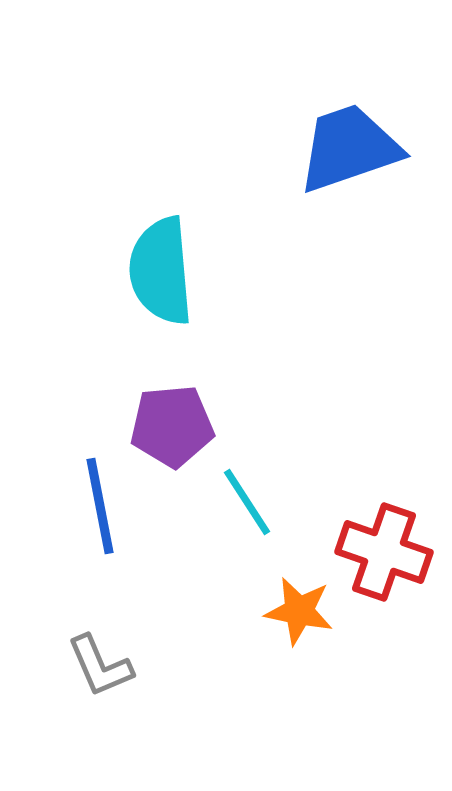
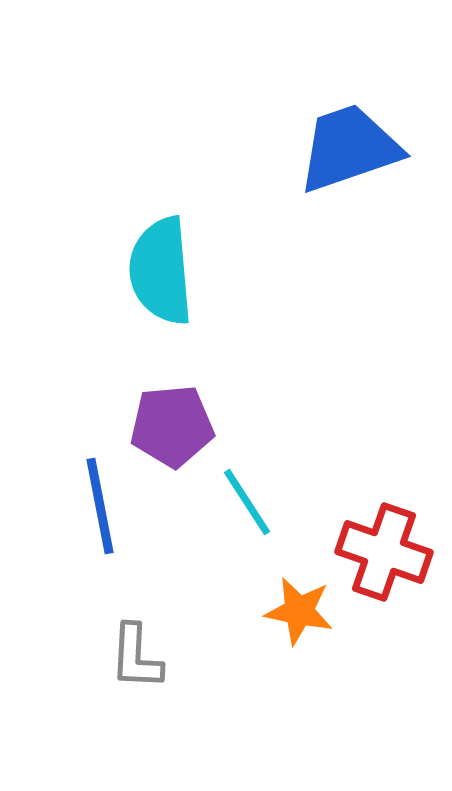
gray L-shape: moved 36 px right, 9 px up; rotated 26 degrees clockwise
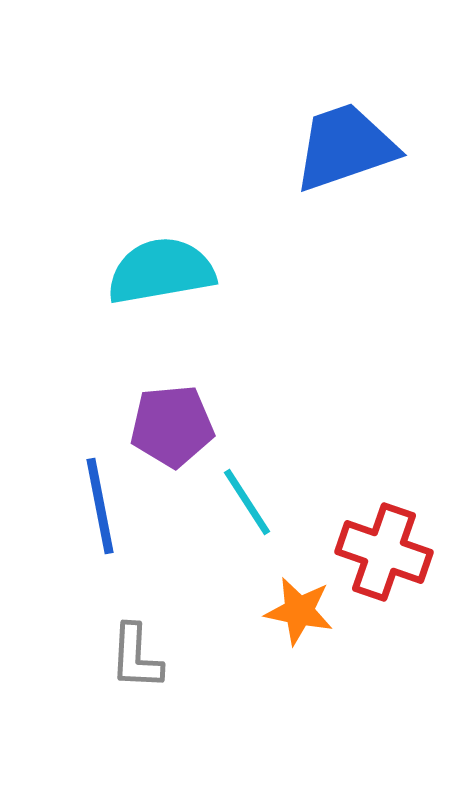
blue trapezoid: moved 4 px left, 1 px up
cyan semicircle: rotated 85 degrees clockwise
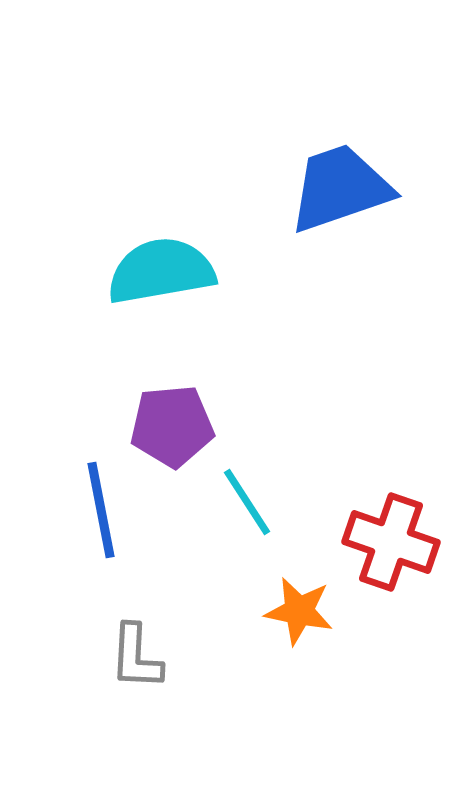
blue trapezoid: moved 5 px left, 41 px down
blue line: moved 1 px right, 4 px down
red cross: moved 7 px right, 10 px up
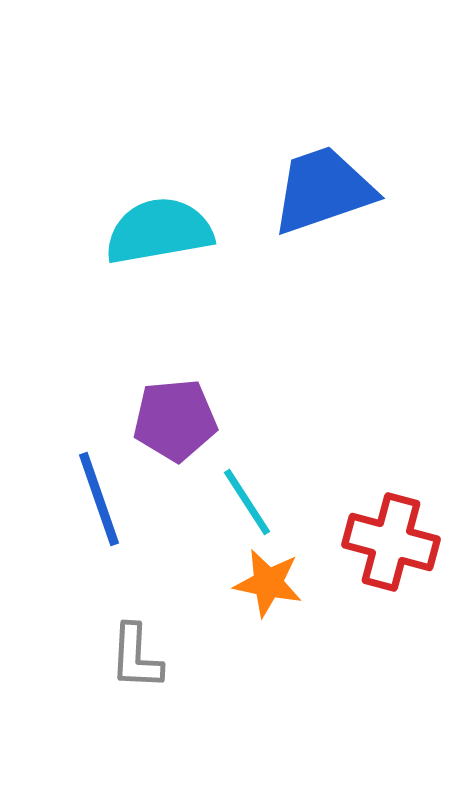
blue trapezoid: moved 17 px left, 2 px down
cyan semicircle: moved 2 px left, 40 px up
purple pentagon: moved 3 px right, 6 px up
blue line: moved 2 px left, 11 px up; rotated 8 degrees counterclockwise
red cross: rotated 4 degrees counterclockwise
orange star: moved 31 px left, 28 px up
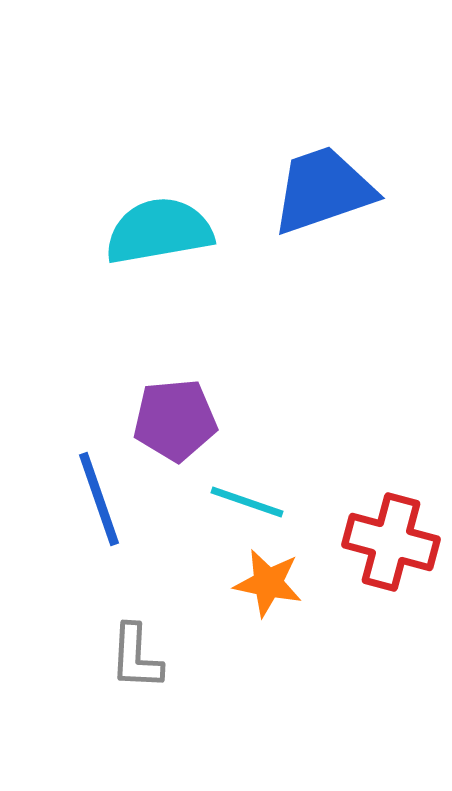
cyan line: rotated 38 degrees counterclockwise
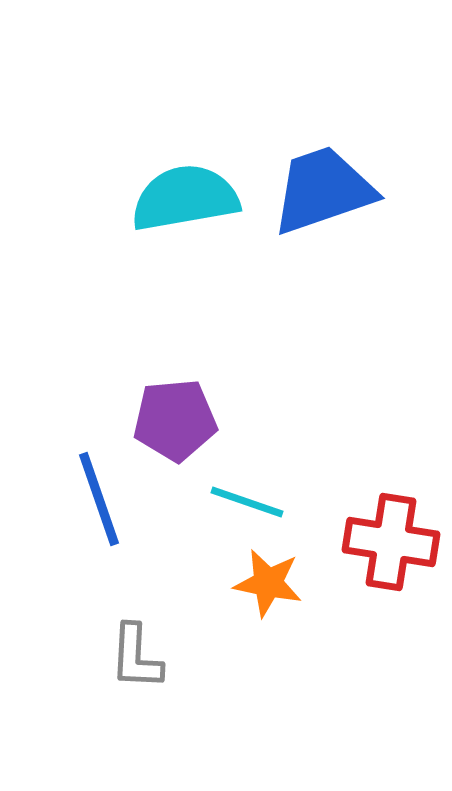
cyan semicircle: moved 26 px right, 33 px up
red cross: rotated 6 degrees counterclockwise
